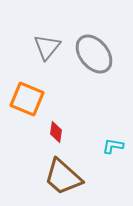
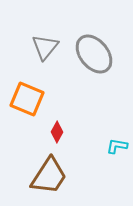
gray triangle: moved 2 px left
red diamond: moved 1 px right; rotated 20 degrees clockwise
cyan L-shape: moved 4 px right
brown trapezoid: moved 14 px left, 1 px up; rotated 99 degrees counterclockwise
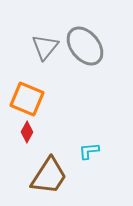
gray ellipse: moved 9 px left, 8 px up
red diamond: moved 30 px left
cyan L-shape: moved 28 px left, 5 px down; rotated 15 degrees counterclockwise
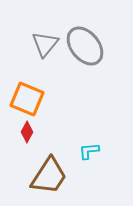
gray triangle: moved 3 px up
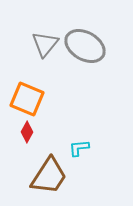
gray ellipse: rotated 21 degrees counterclockwise
cyan L-shape: moved 10 px left, 3 px up
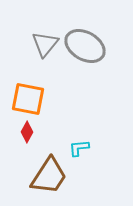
orange square: moved 1 px right; rotated 12 degrees counterclockwise
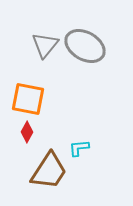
gray triangle: moved 1 px down
brown trapezoid: moved 5 px up
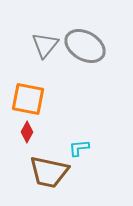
brown trapezoid: moved 1 px down; rotated 69 degrees clockwise
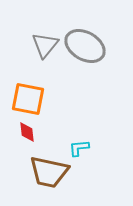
red diamond: rotated 35 degrees counterclockwise
